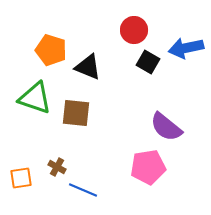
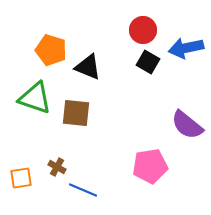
red circle: moved 9 px right
purple semicircle: moved 21 px right, 2 px up
pink pentagon: moved 2 px right, 1 px up
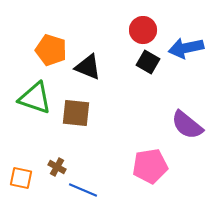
orange square: rotated 20 degrees clockwise
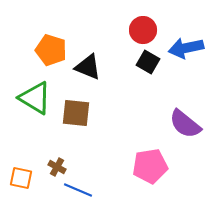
green triangle: rotated 12 degrees clockwise
purple semicircle: moved 2 px left, 1 px up
blue line: moved 5 px left
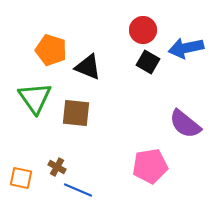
green triangle: rotated 24 degrees clockwise
